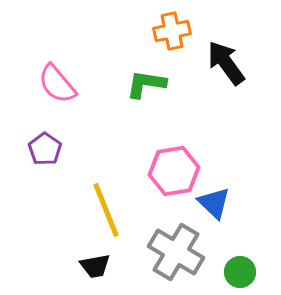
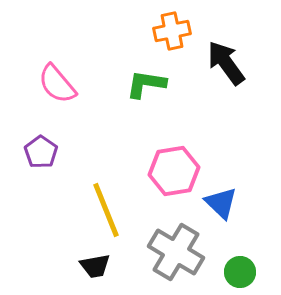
purple pentagon: moved 4 px left, 3 px down
blue triangle: moved 7 px right
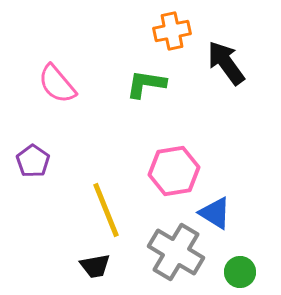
purple pentagon: moved 8 px left, 9 px down
blue triangle: moved 6 px left, 10 px down; rotated 12 degrees counterclockwise
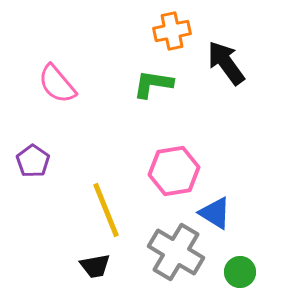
green L-shape: moved 7 px right
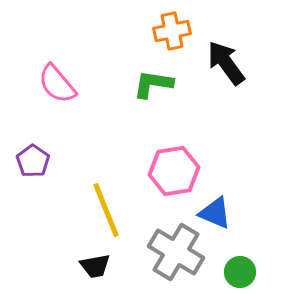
blue triangle: rotated 9 degrees counterclockwise
